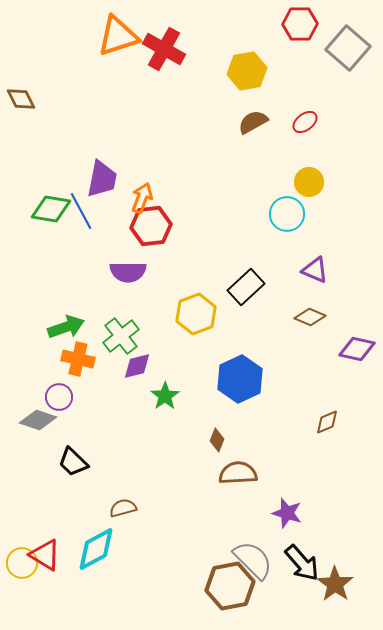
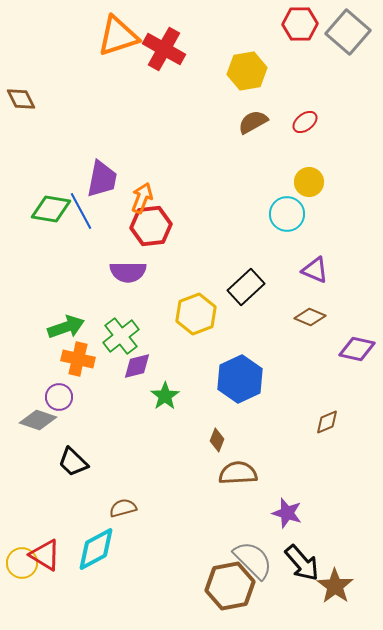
gray square at (348, 48): moved 16 px up
brown star at (335, 584): moved 2 px down
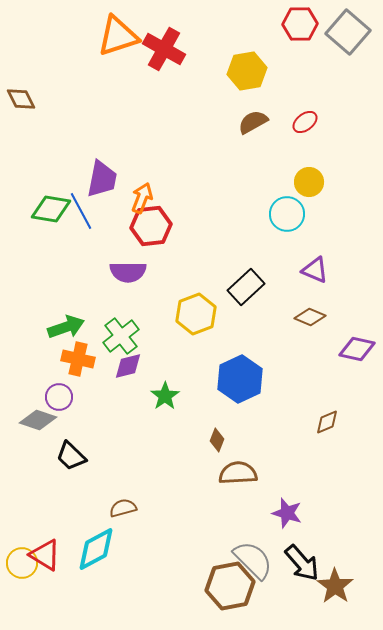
purple diamond at (137, 366): moved 9 px left
black trapezoid at (73, 462): moved 2 px left, 6 px up
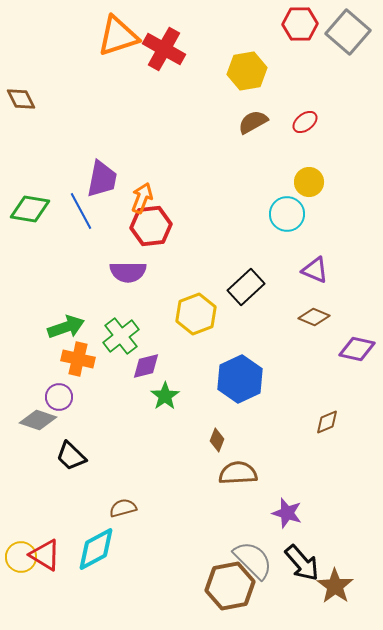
green diamond at (51, 209): moved 21 px left
brown diamond at (310, 317): moved 4 px right
purple diamond at (128, 366): moved 18 px right
yellow circle at (22, 563): moved 1 px left, 6 px up
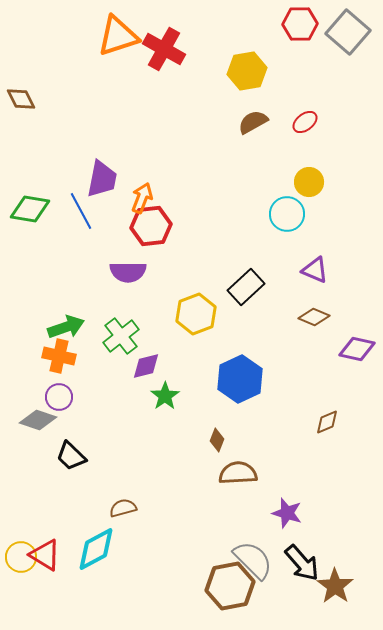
orange cross at (78, 359): moved 19 px left, 3 px up
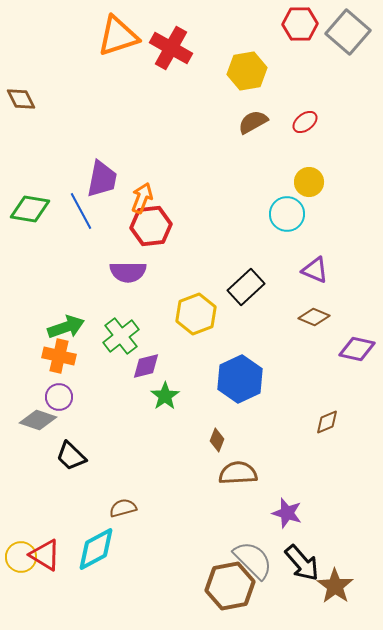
red cross at (164, 49): moved 7 px right, 1 px up
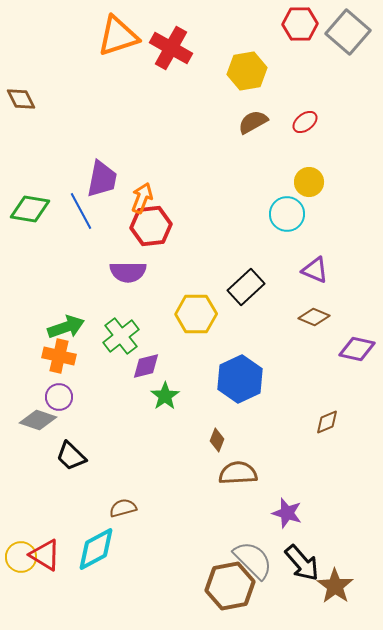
yellow hexagon at (196, 314): rotated 21 degrees clockwise
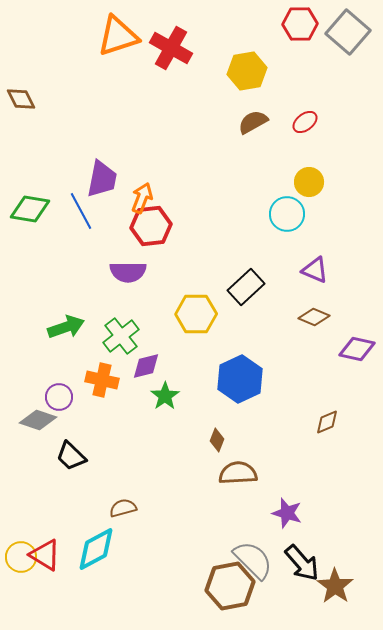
orange cross at (59, 356): moved 43 px right, 24 px down
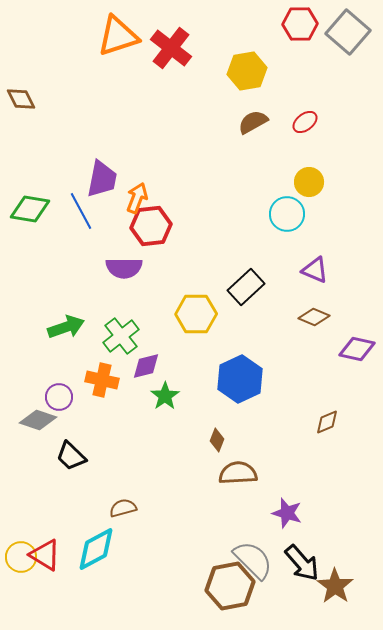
red cross at (171, 48): rotated 9 degrees clockwise
orange arrow at (142, 198): moved 5 px left
purple semicircle at (128, 272): moved 4 px left, 4 px up
